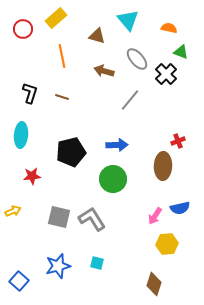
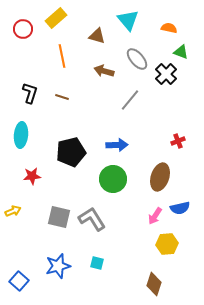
brown ellipse: moved 3 px left, 11 px down; rotated 16 degrees clockwise
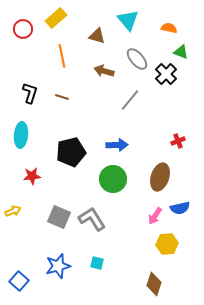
gray square: rotated 10 degrees clockwise
